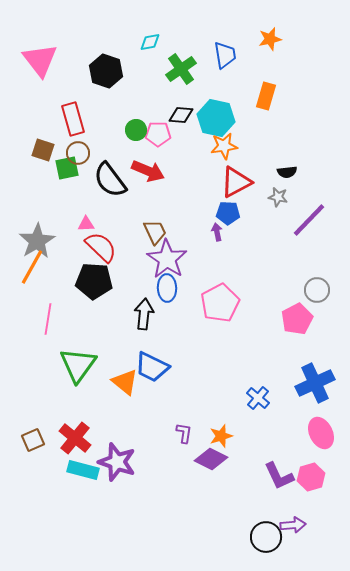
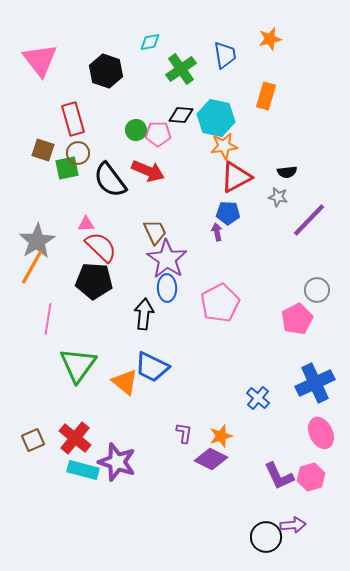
red triangle at (236, 182): moved 5 px up
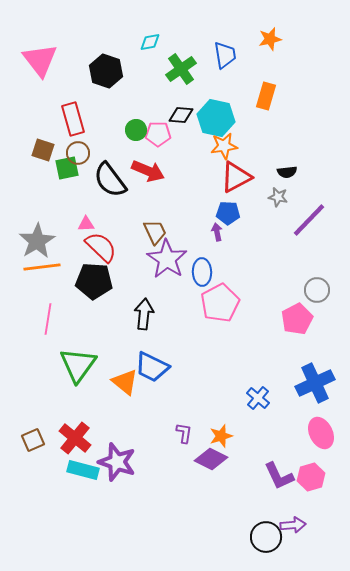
orange line at (32, 267): moved 10 px right; rotated 54 degrees clockwise
blue ellipse at (167, 288): moved 35 px right, 16 px up
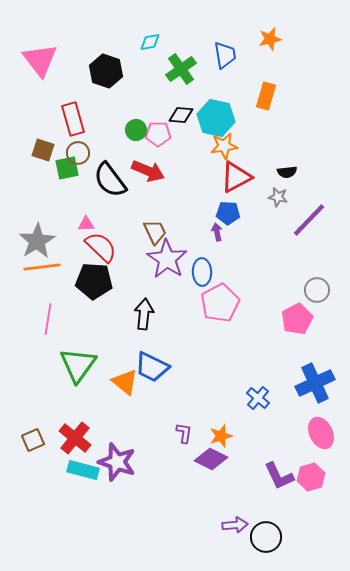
purple arrow at (293, 525): moved 58 px left
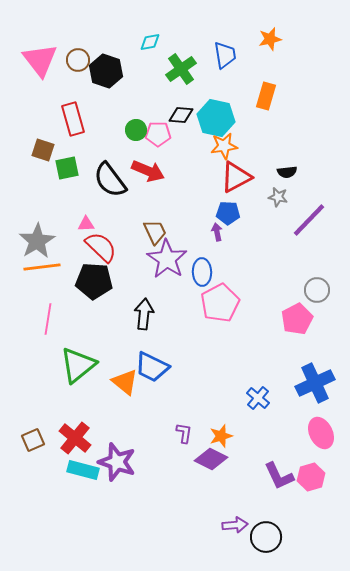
brown circle at (78, 153): moved 93 px up
green triangle at (78, 365): rotated 15 degrees clockwise
